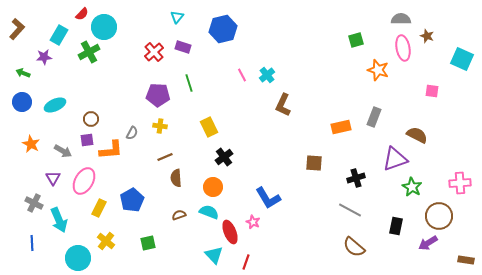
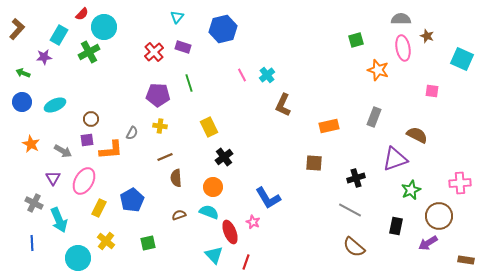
orange rectangle at (341, 127): moved 12 px left, 1 px up
green star at (412, 187): moved 1 px left, 3 px down; rotated 18 degrees clockwise
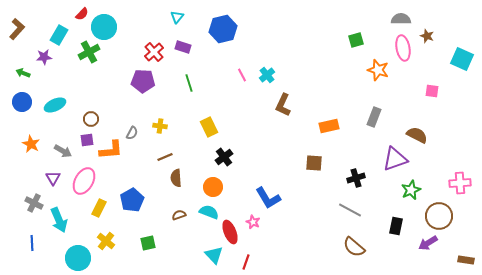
purple pentagon at (158, 95): moved 15 px left, 14 px up
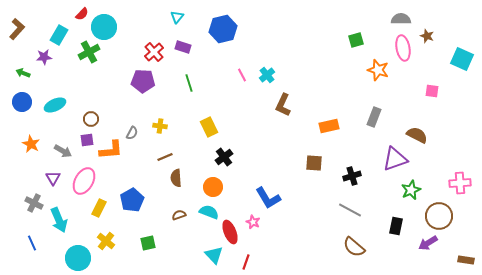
black cross at (356, 178): moved 4 px left, 2 px up
blue line at (32, 243): rotated 21 degrees counterclockwise
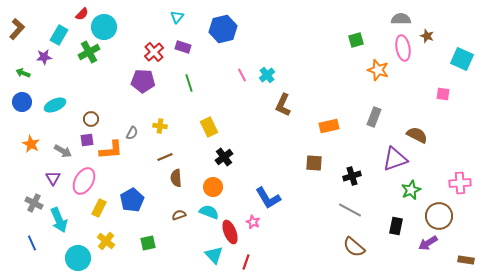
pink square at (432, 91): moved 11 px right, 3 px down
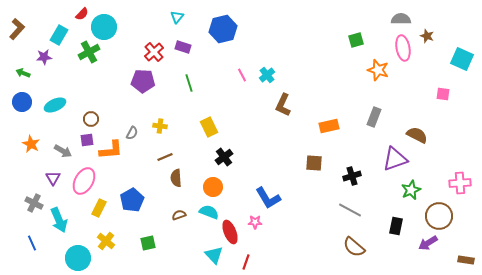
pink star at (253, 222): moved 2 px right; rotated 24 degrees counterclockwise
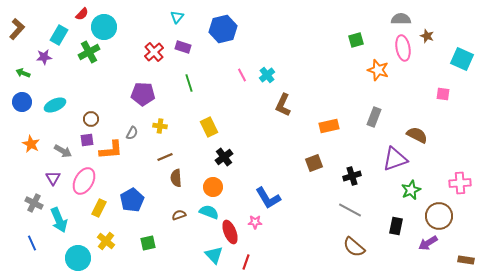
purple pentagon at (143, 81): moved 13 px down
brown square at (314, 163): rotated 24 degrees counterclockwise
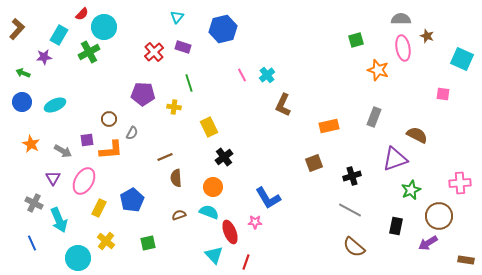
brown circle at (91, 119): moved 18 px right
yellow cross at (160, 126): moved 14 px right, 19 px up
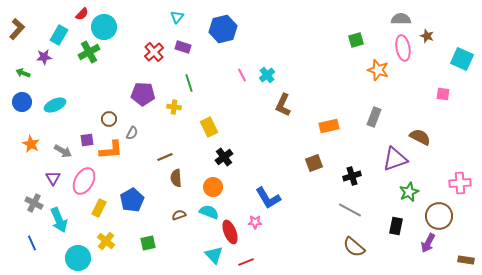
brown semicircle at (417, 135): moved 3 px right, 2 px down
green star at (411, 190): moved 2 px left, 2 px down
purple arrow at (428, 243): rotated 30 degrees counterclockwise
red line at (246, 262): rotated 49 degrees clockwise
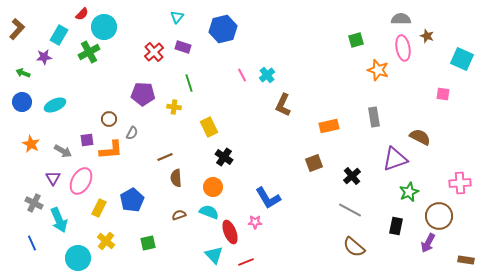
gray rectangle at (374, 117): rotated 30 degrees counterclockwise
black cross at (224, 157): rotated 18 degrees counterclockwise
black cross at (352, 176): rotated 24 degrees counterclockwise
pink ellipse at (84, 181): moved 3 px left
